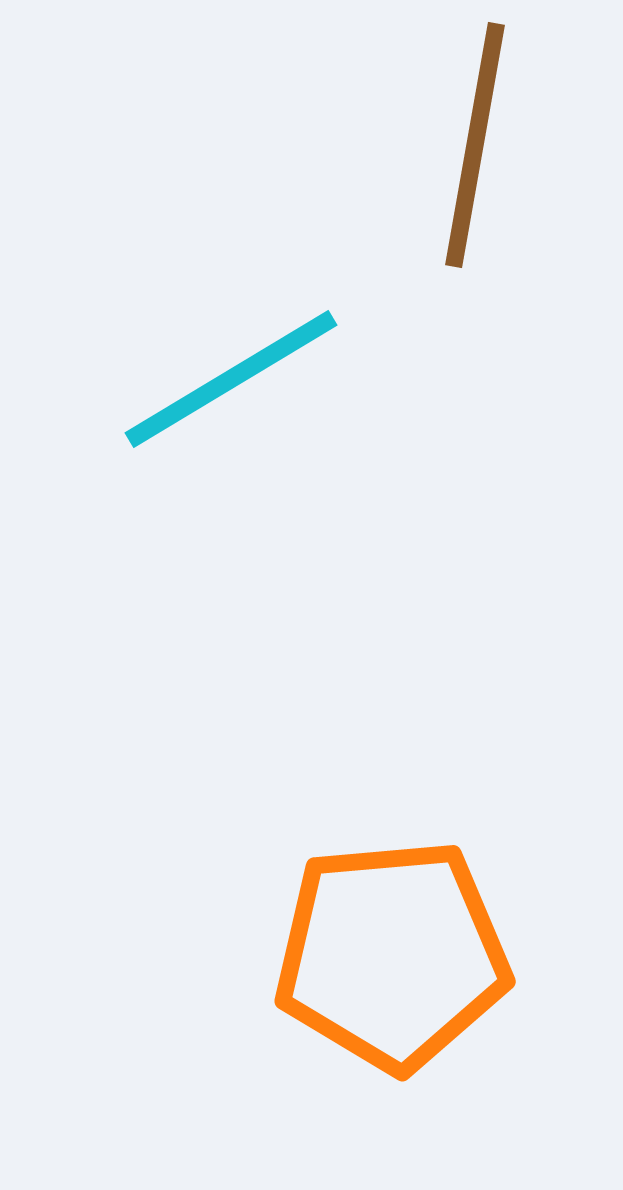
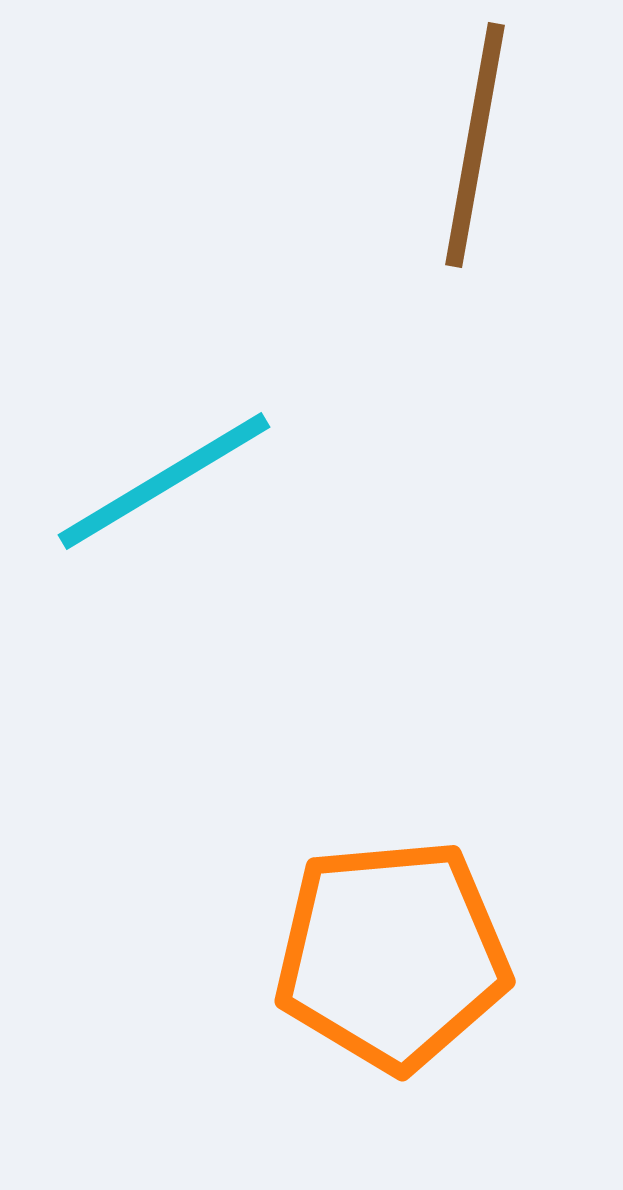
cyan line: moved 67 px left, 102 px down
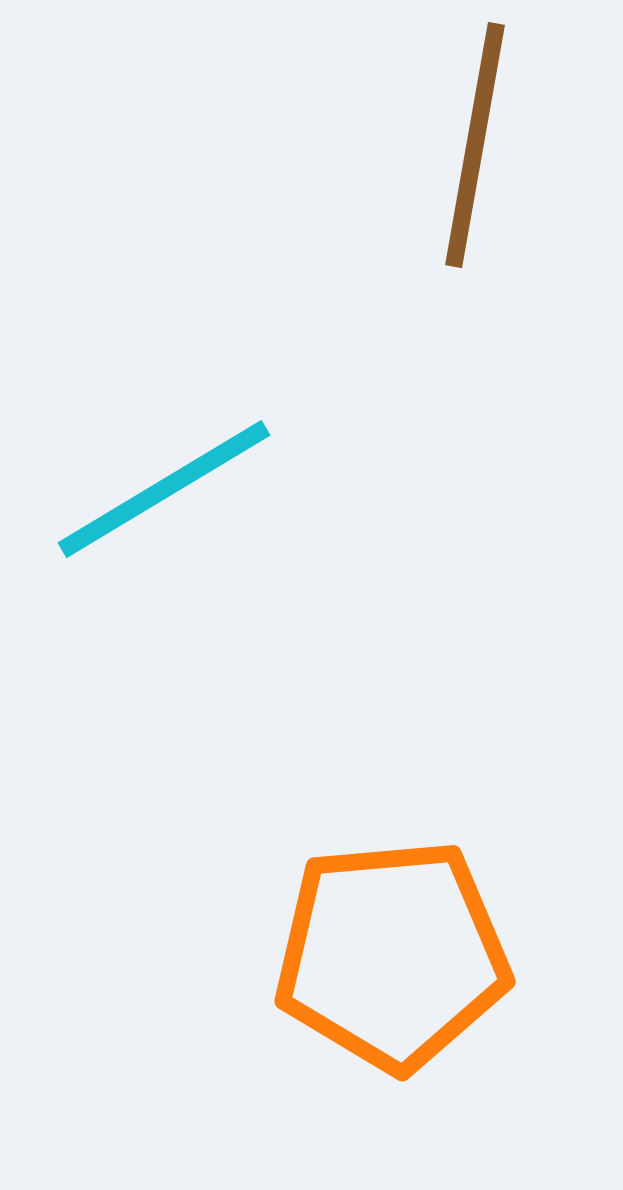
cyan line: moved 8 px down
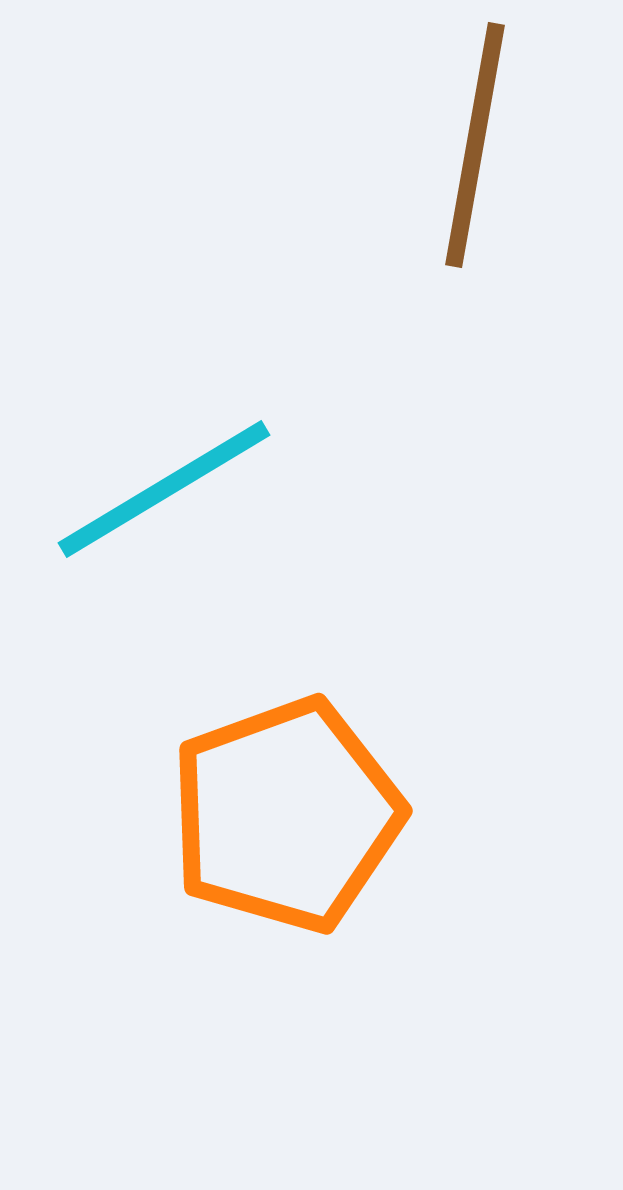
orange pentagon: moved 106 px left, 140 px up; rotated 15 degrees counterclockwise
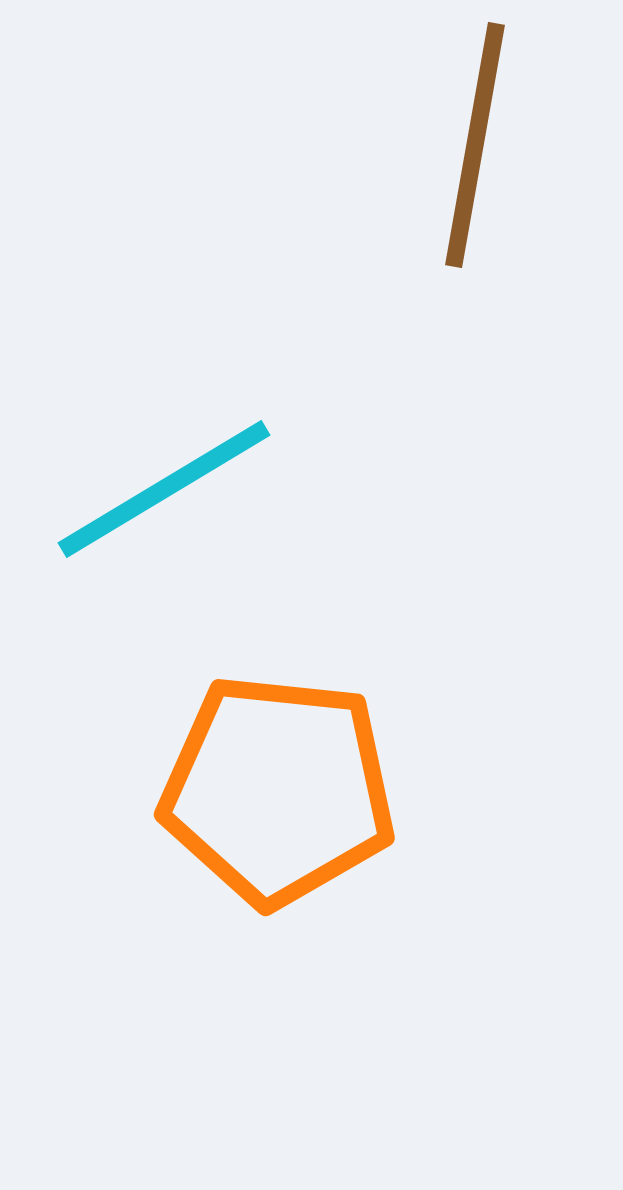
orange pentagon: moved 8 px left, 25 px up; rotated 26 degrees clockwise
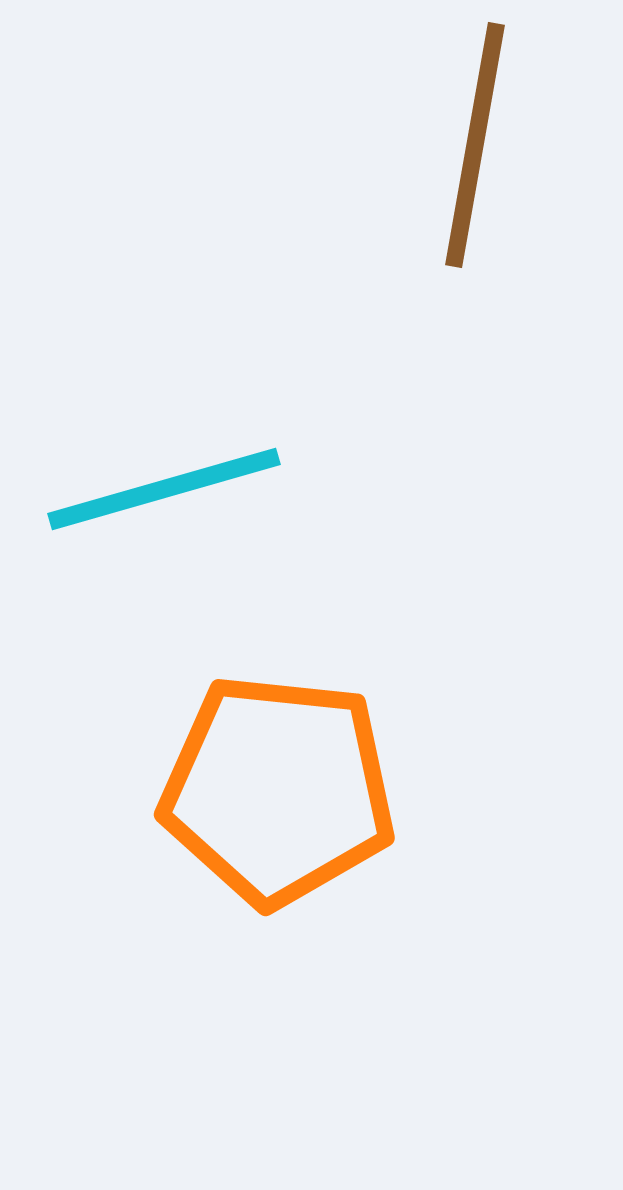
cyan line: rotated 15 degrees clockwise
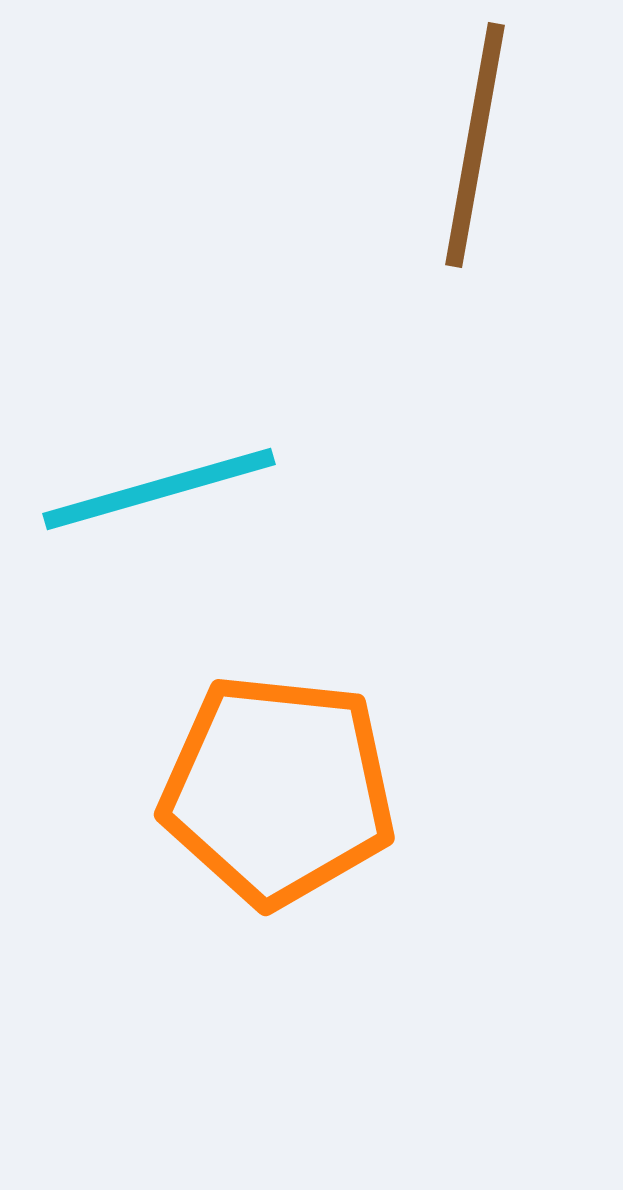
cyan line: moved 5 px left
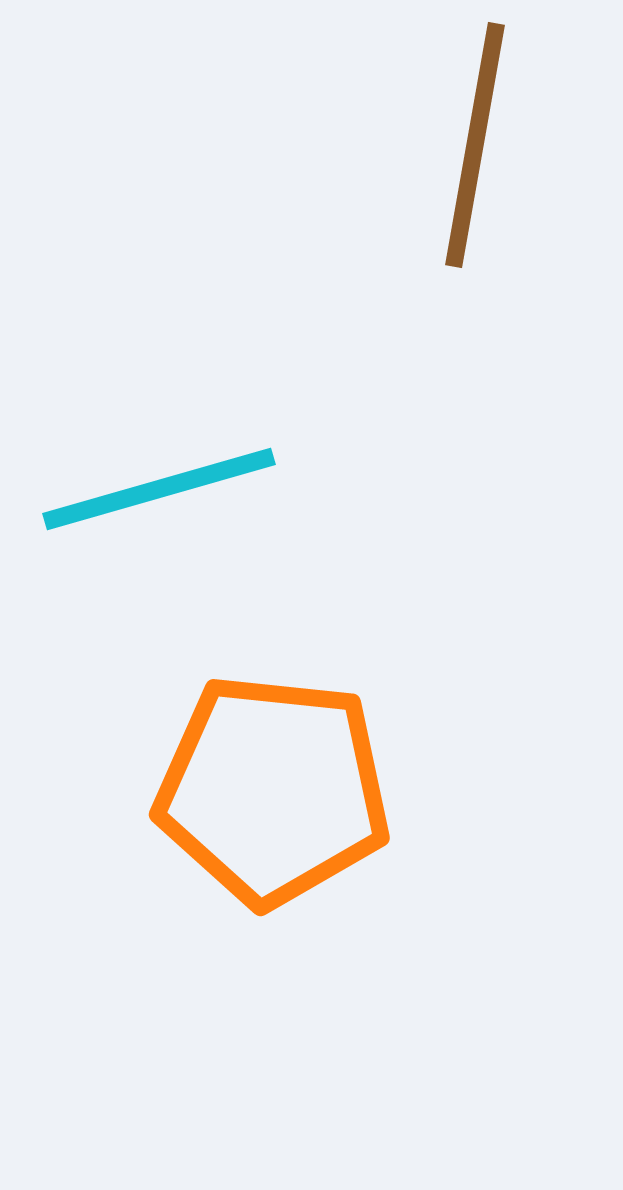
orange pentagon: moved 5 px left
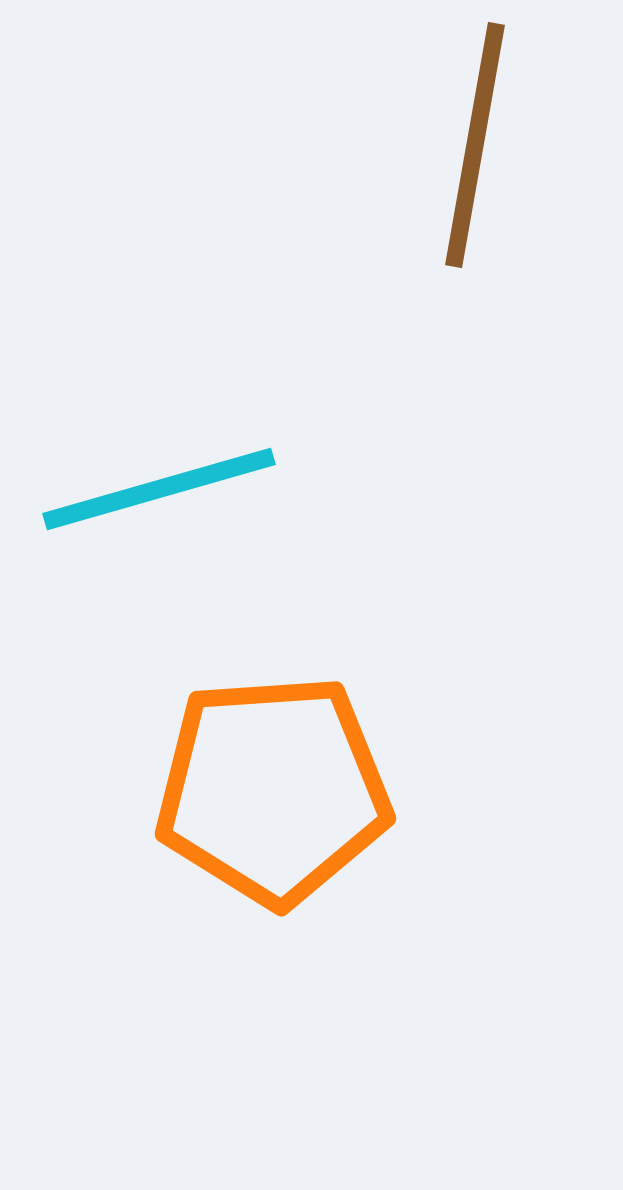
orange pentagon: rotated 10 degrees counterclockwise
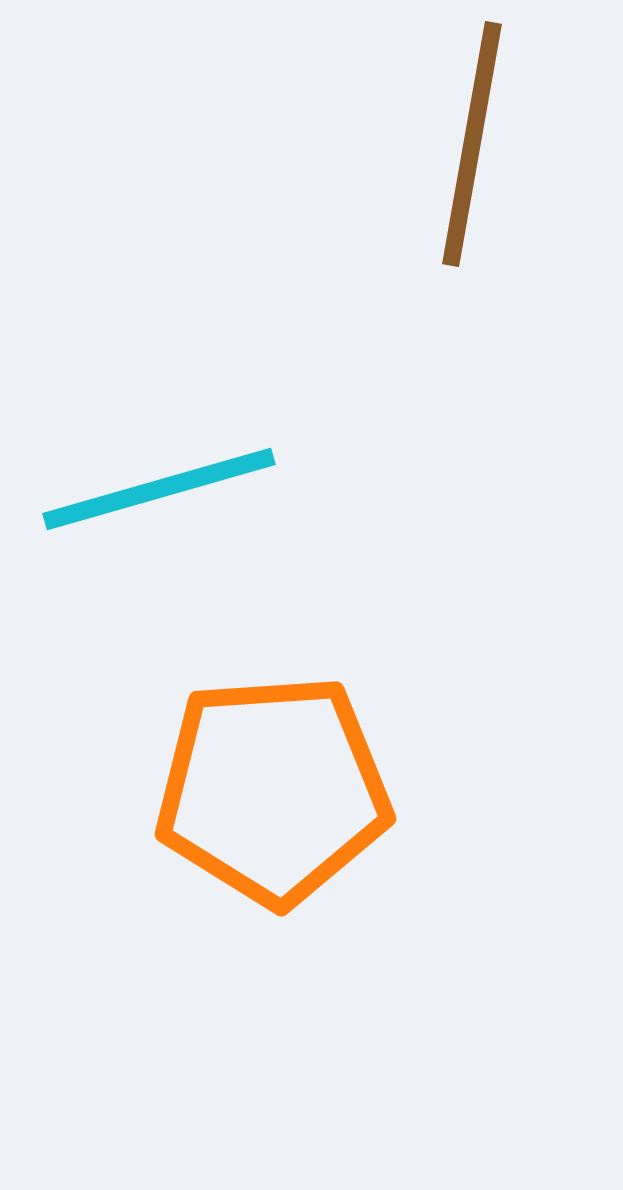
brown line: moved 3 px left, 1 px up
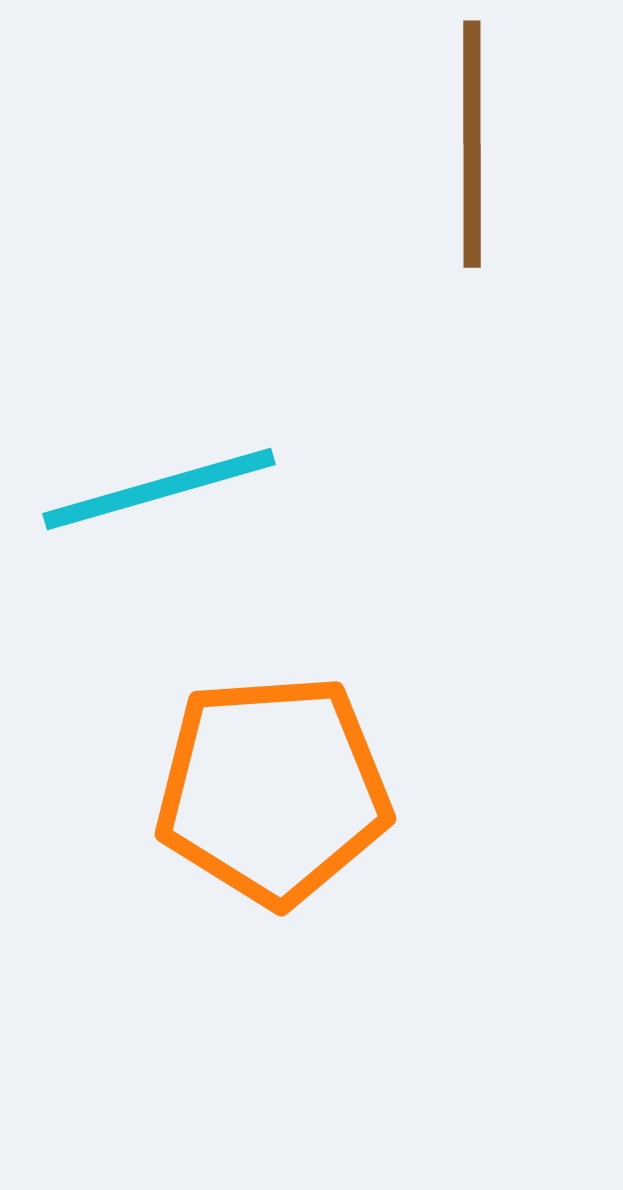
brown line: rotated 10 degrees counterclockwise
